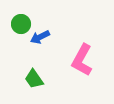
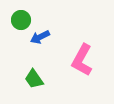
green circle: moved 4 px up
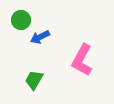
green trapezoid: moved 1 px down; rotated 65 degrees clockwise
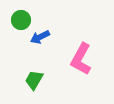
pink L-shape: moved 1 px left, 1 px up
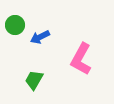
green circle: moved 6 px left, 5 px down
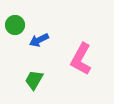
blue arrow: moved 1 px left, 3 px down
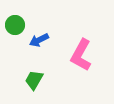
pink L-shape: moved 4 px up
